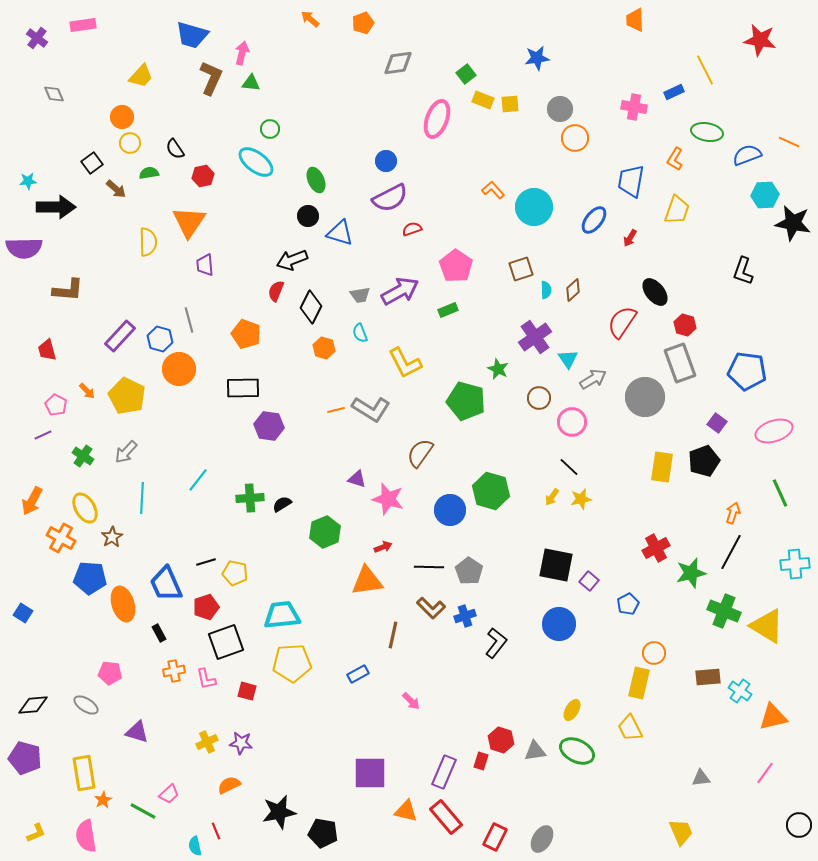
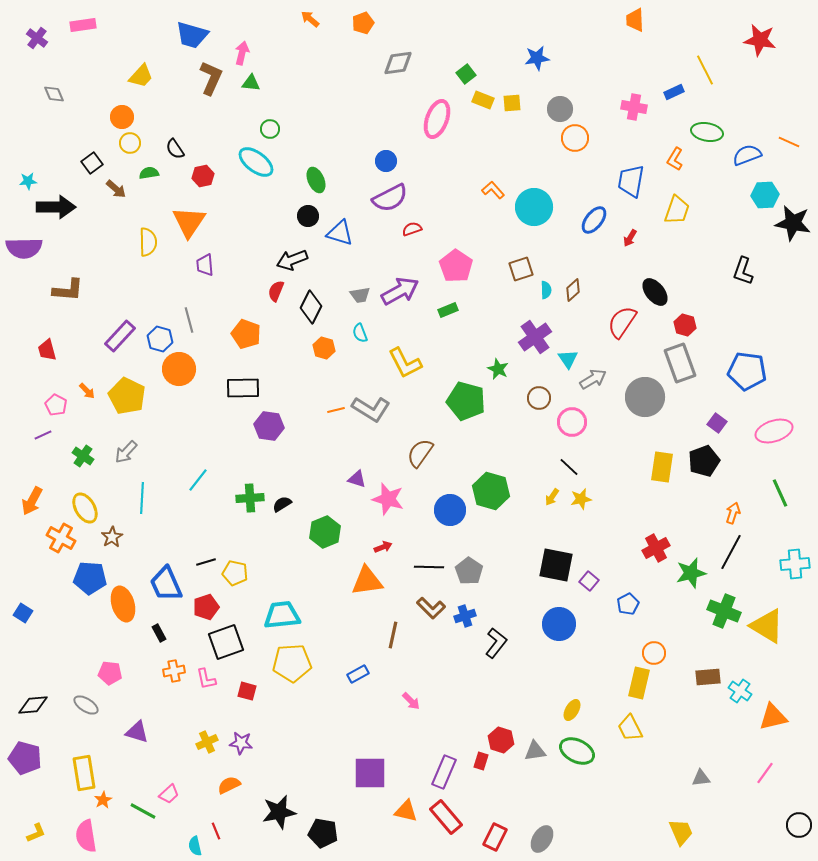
yellow square at (510, 104): moved 2 px right, 1 px up
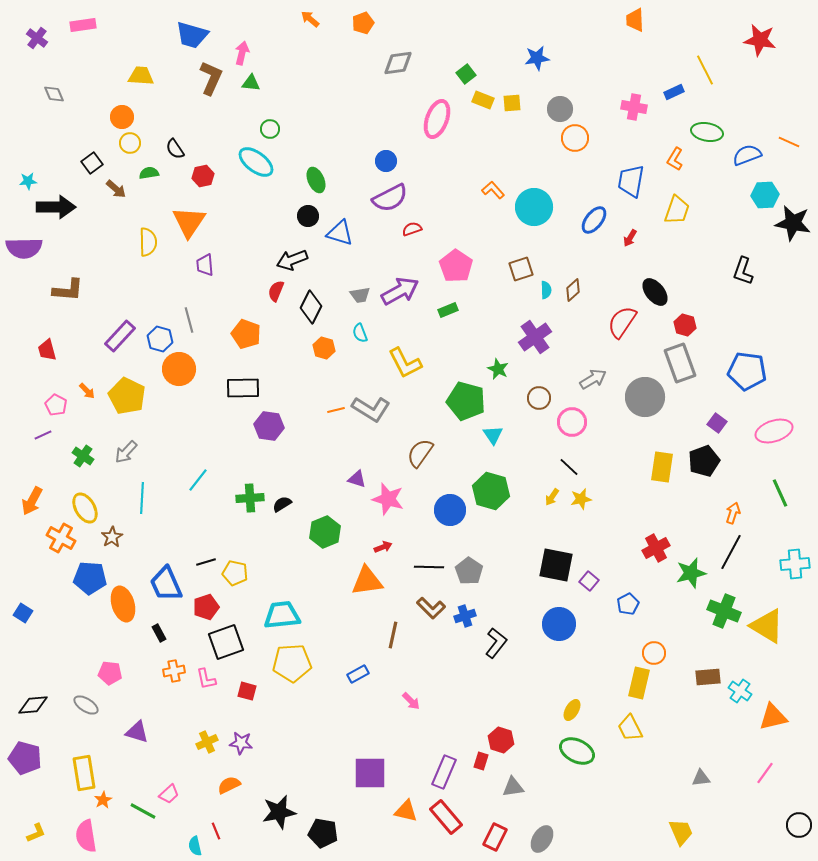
yellow trapezoid at (141, 76): rotated 128 degrees counterclockwise
cyan triangle at (568, 359): moved 75 px left, 76 px down
gray triangle at (535, 751): moved 22 px left, 36 px down
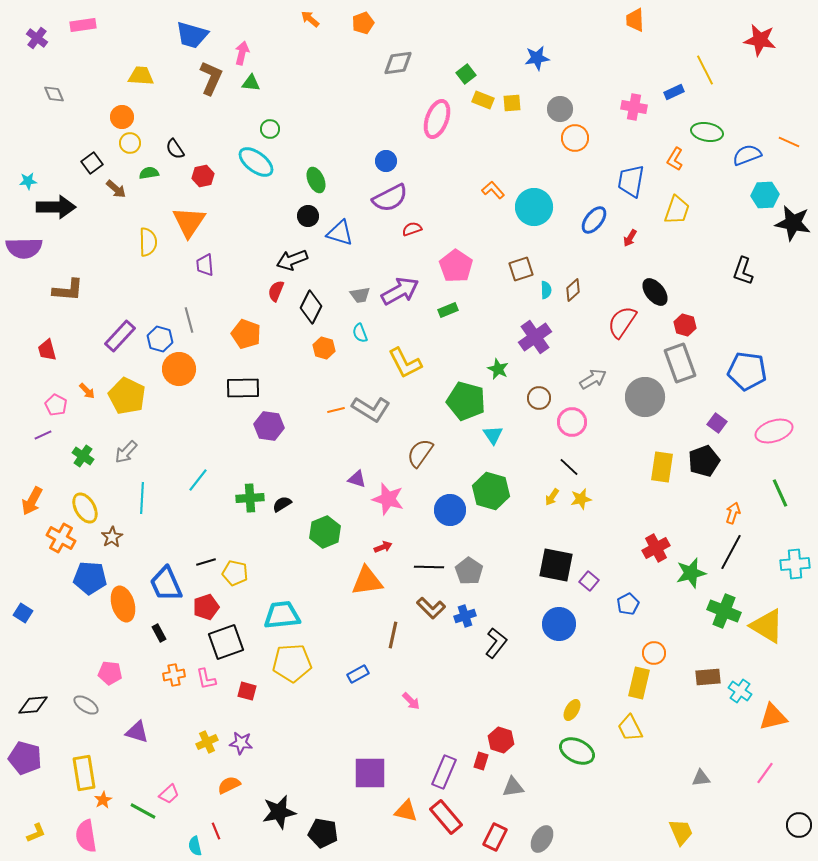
orange cross at (174, 671): moved 4 px down
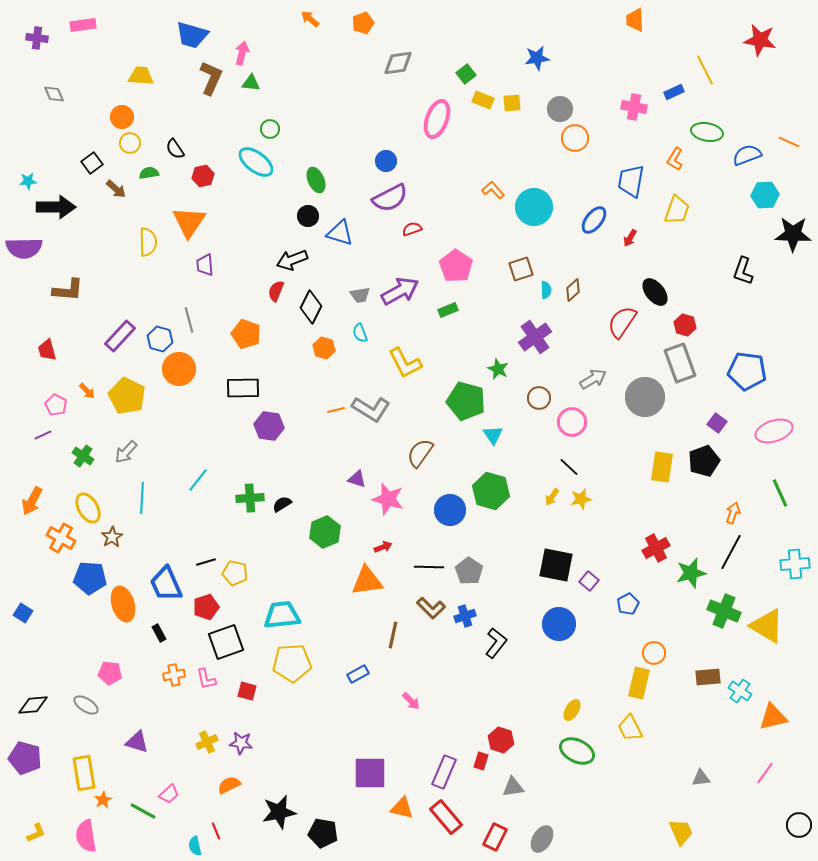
purple cross at (37, 38): rotated 30 degrees counterclockwise
black star at (793, 223): moved 11 px down; rotated 9 degrees counterclockwise
yellow ellipse at (85, 508): moved 3 px right
purple triangle at (137, 732): moved 10 px down
orange triangle at (406, 811): moved 4 px left, 3 px up
